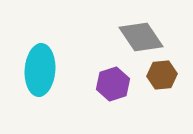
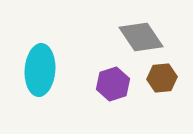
brown hexagon: moved 3 px down
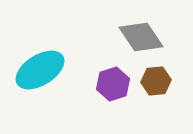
cyan ellipse: rotated 54 degrees clockwise
brown hexagon: moved 6 px left, 3 px down
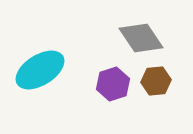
gray diamond: moved 1 px down
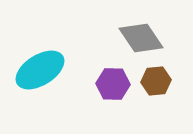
purple hexagon: rotated 20 degrees clockwise
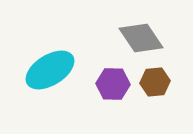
cyan ellipse: moved 10 px right
brown hexagon: moved 1 px left, 1 px down
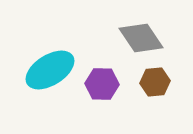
purple hexagon: moved 11 px left
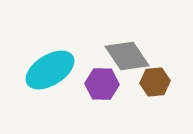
gray diamond: moved 14 px left, 18 px down
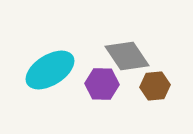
brown hexagon: moved 4 px down
